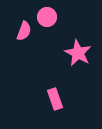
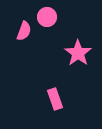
pink star: rotated 8 degrees clockwise
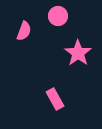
pink circle: moved 11 px right, 1 px up
pink rectangle: rotated 10 degrees counterclockwise
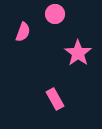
pink circle: moved 3 px left, 2 px up
pink semicircle: moved 1 px left, 1 px down
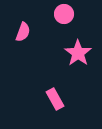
pink circle: moved 9 px right
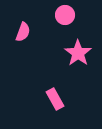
pink circle: moved 1 px right, 1 px down
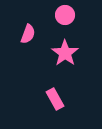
pink semicircle: moved 5 px right, 2 px down
pink star: moved 13 px left
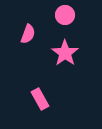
pink rectangle: moved 15 px left
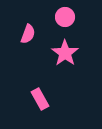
pink circle: moved 2 px down
